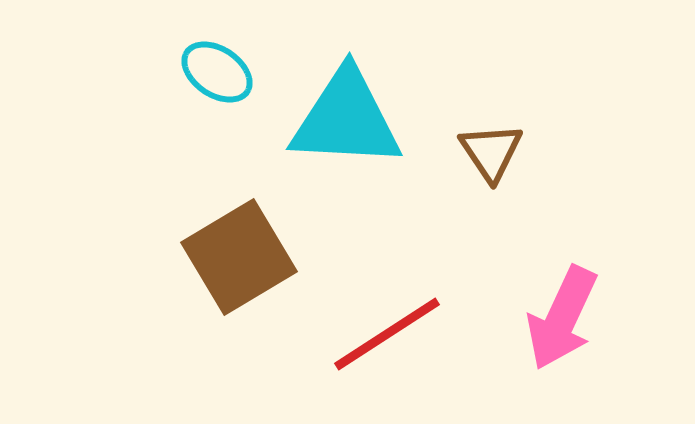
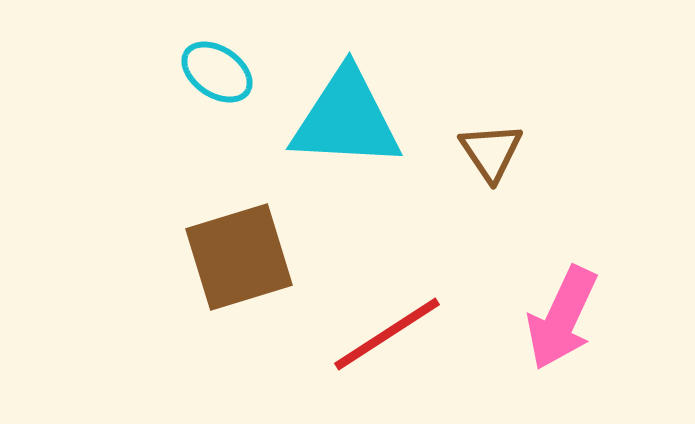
brown square: rotated 14 degrees clockwise
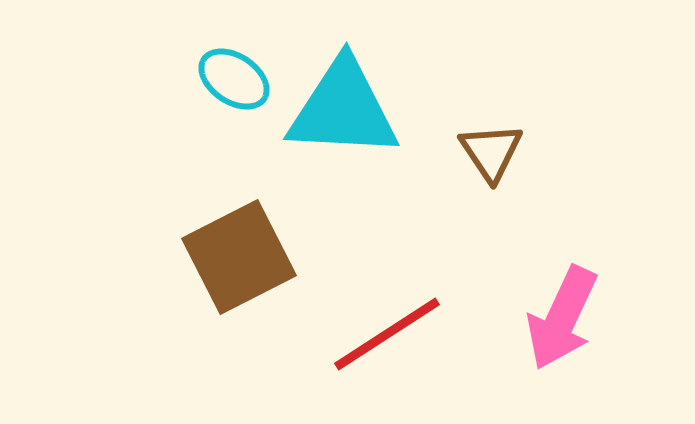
cyan ellipse: moved 17 px right, 7 px down
cyan triangle: moved 3 px left, 10 px up
brown square: rotated 10 degrees counterclockwise
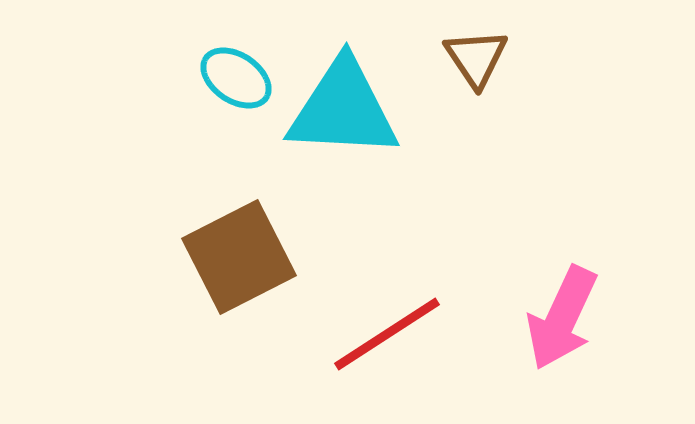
cyan ellipse: moved 2 px right, 1 px up
brown triangle: moved 15 px left, 94 px up
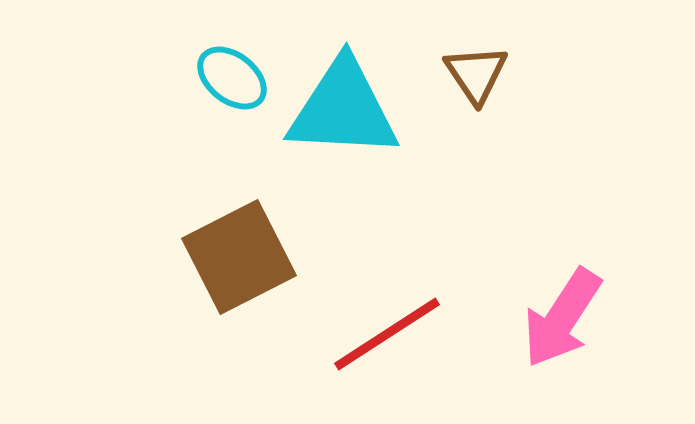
brown triangle: moved 16 px down
cyan ellipse: moved 4 px left; rotated 4 degrees clockwise
pink arrow: rotated 8 degrees clockwise
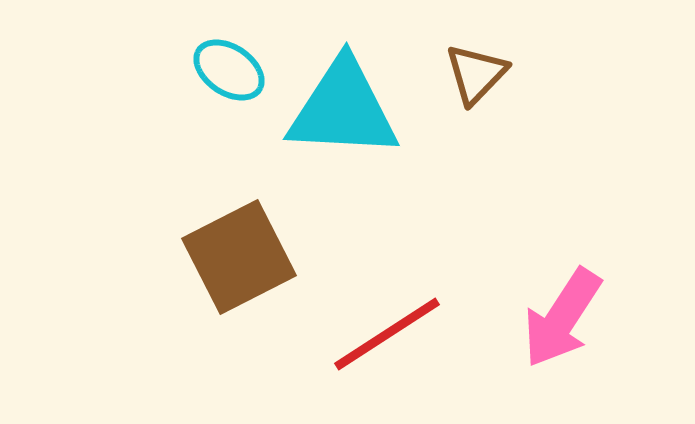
brown triangle: rotated 18 degrees clockwise
cyan ellipse: moved 3 px left, 8 px up; rotated 4 degrees counterclockwise
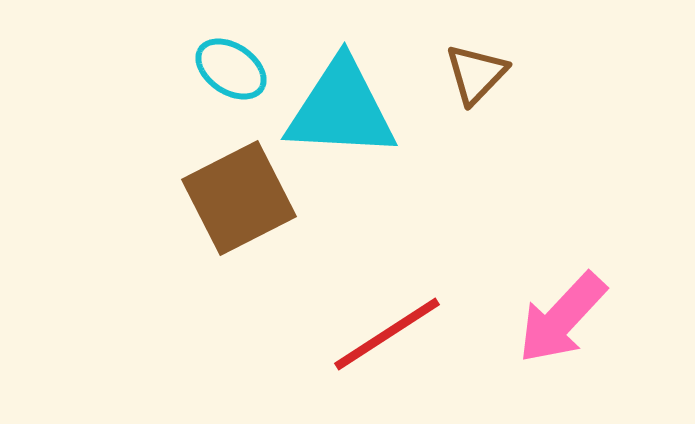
cyan ellipse: moved 2 px right, 1 px up
cyan triangle: moved 2 px left
brown square: moved 59 px up
pink arrow: rotated 10 degrees clockwise
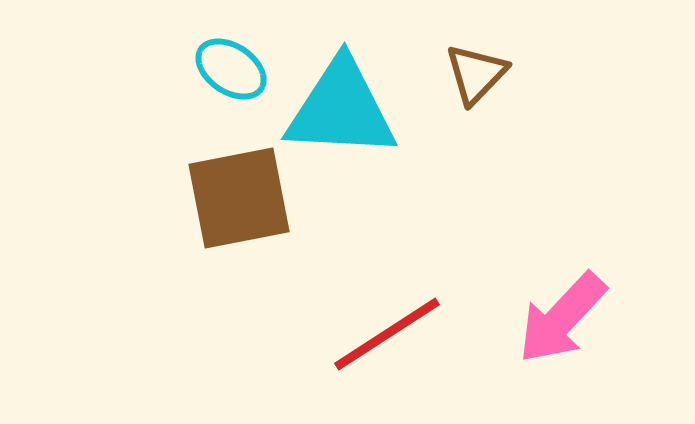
brown square: rotated 16 degrees clockwise
